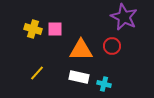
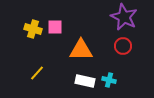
pink square: moved 2 px up
red circle: moved 11 px right
white rectangle: moved 6 px right, 4 px down
cyan cross: moved 5 px right, 4 px up
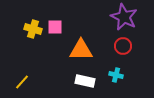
yellow line: moved 15 px left, 9 px down
cyan cross: moved 7 px right, 5 px up
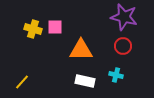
purple star: rotated 12 degrees counterclockwise
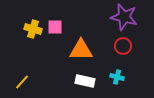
cyan cross: moved 1 px right, 2 px down
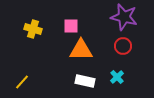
pink square: moved 16 px right, 1 px up
cyan cross: rotated 32 degrees clockwise
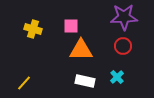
purple star: rotated 16 degrees counterclockwise
yellow line: moved 2 px right, 1 px down
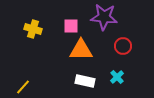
purple star: moved 20 px left; rotated 8 degrees clockwise
yellow line: moved 1 px left, 4 px down
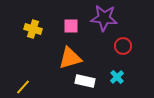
purple star: moved 1 px down
orange triangle: moved 11 px left, 8 px down; rotated 15 degrees counterclockwise
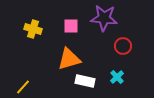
orange triangle: moved 1 px left, 1 px down
